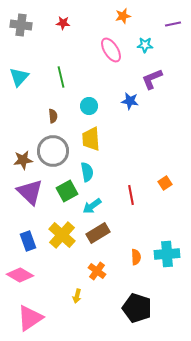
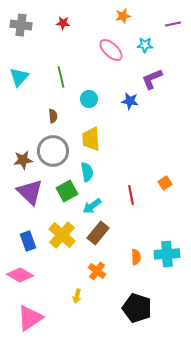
pink ellipse: rotated 15 degrees counterclockwise
cyan circle: moved 7 px up
brown rectangle: rotated 20 degrees counterclockwise
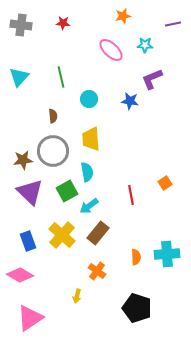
cyan arrow: moved 3 px left
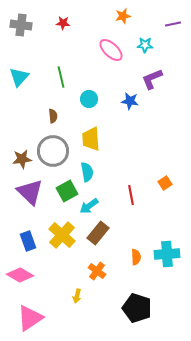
brown star: moved 1 px left, 1 px up
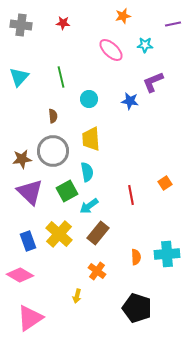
purple L-shape: moved 1 px right, 3 px down
yellow cross: moved 3 px left, 1 px up
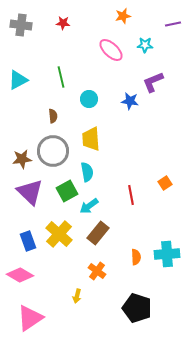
cyan triangle: moved 1 px left, 3 px down; rotated 20 degrees clockwise
